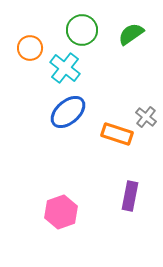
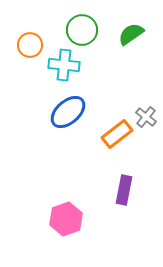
orange circle: moved 3 px up
cyan cross: moved 1 px left, 3 px up; rotated 32 degrees counterclockwise
orange rectangle: rotated 56 degrees counterclockwise
purple rectangle: moved 6 px left, 6 px up
pink hexagon: moved 5 px right, 7 px down
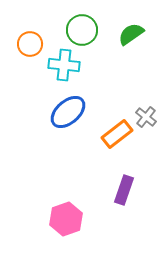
orange circle: moved 1 px up
purple rectangle: rotated 8 degrees clockwise
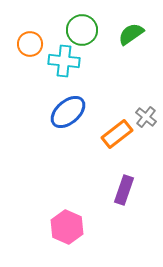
cyan cross: moved 4 px up
pink hexagon: moved 1 px right, 8 px down; rotated 16 degrees counterclockwise
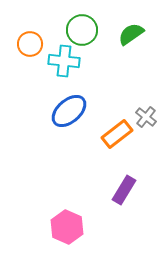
blue ellipse: moved 1 px right, 1 px up
purple rectangle: rotated 12 degrees clockwise
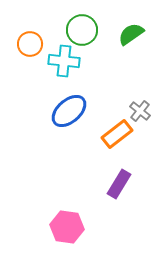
gray cross: moved 6 px left, 6 px up
purple rectangle: moved 5 px left, 6 px up
pink hexagon: rotated 16 degrees counterclockwise
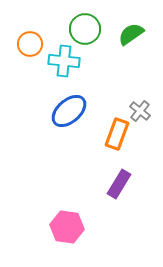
green circle: moved 3 px right, 1 px up
orange rectangle: rotated 32 degrees counterclockwise
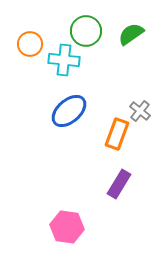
green circle: moved 1 px right, 2 px down
cyan cross: moved 1 px up
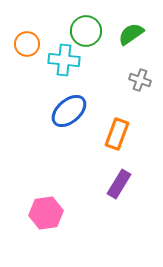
orange circle: moved 3 px left
gray cross: moved 31 px up; rotated 20 degrees counterclockwise
pink hexagon: moved 21 px left, 14 px up; rotated 16 degrees counterclockwise
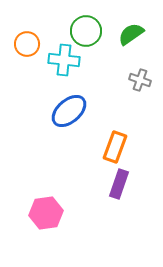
orange rectangle: moved 2 px left, 13 px down
purple rectangle: rotated 12 degrees counterclockwise
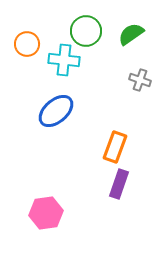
blue ellipse: moved 13 px left
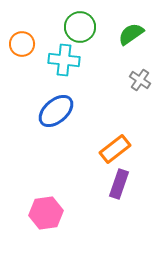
green circle: moved 6 px left, 4 px up
orange circle: moved 5 px left
gray cross: rotated 15 degrees clockwise
orange rectangle: moved 2 px down; rotated 32 degrees clockwise
